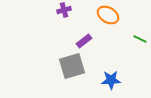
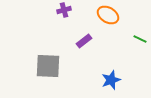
gray square: moved 24 px left; rotated 20 degrees clockwise
blue star: rotated 18 degrees counterclockwise
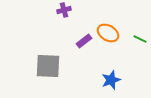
orange ellipse: moved 18 px down
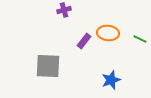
orange ellipse: rotated 25 degrees counterclockwise
purple rectangle: rotated 14 degrees counterclockwise
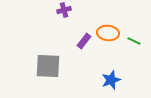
green line: moved 6 px left, 2 px down
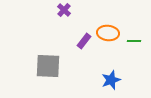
purple cross: rotated 32 degrees counterclockwise
green line: rotated 24 degrees counterclockwise
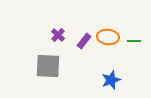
purple cross: moved 6 px left, 25 px down
orange ellipse: moved 4 px down
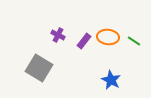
purple cross: rotated 16 degrees counterclockwise
green line: rotated 32 degrees clockwise
gray square: moved 9 px left, 2 px down; rotated 28 degrees clockwise
blue star: rotated 24 degrees counterclockwise
